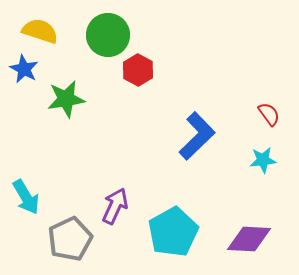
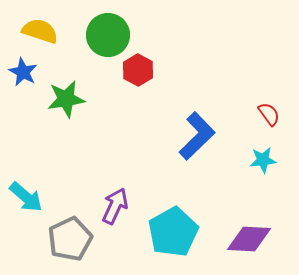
blue star: moved 1 px left, 3 px down
cyan arrow: rotated 18 degrees counterclockwise
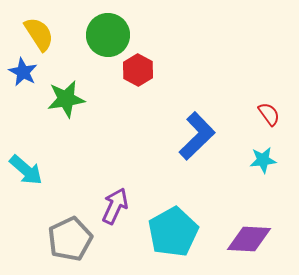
yellow semicircle: moved 1 px left, 3 px down; rotated 39 degrees clockwise
cyan arrow: moved 27 px up
